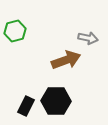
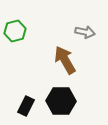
gray arrow: moved 3 px left, 6 px up
brown arrow: moved 1 px left; rotated 100 degrees counterclockwise
black hexagon: moved 5 px right
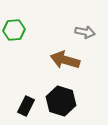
green hexagon: moved 1 px left, 1 px up; rotated 10 degrees clockwise
brown arrow: rotated 44 degrees counterclockwise
black hexagon: rotated 16 degrees clockwise
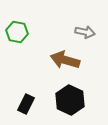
green hexagon: moved 3 px right, 2 px down; rotated 15 degrees clockwise
black hexagon: moved 9 px right, 1 px up; rotated 8 degrees clockwise
black rectangle: moved 2 px up
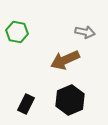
brown arrow: rotated 40 degrees counterclockwise
black hexagon: rotated 12 degrees clockwise
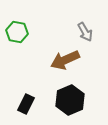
gray arrow: rotated 48 degrees clockwise
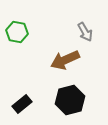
black hexagon: rotated 8 degrees clockwise
black rectangle: moved 4 px left; rotated 24 degrees clockwise
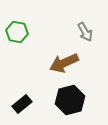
brown arrow: moved 1 px left, 3 px down
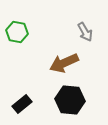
black hexagon: rotated 20 degrees clockwise
